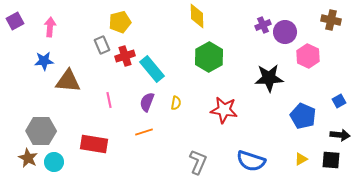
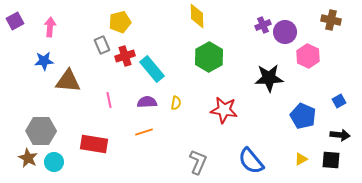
purple semicircle: rotated 66 degrees clockwise
blue semicircle: rotated 32 degrees clockwise
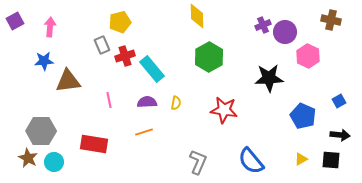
brown triangle: rotated 12 degrees counterclockwise
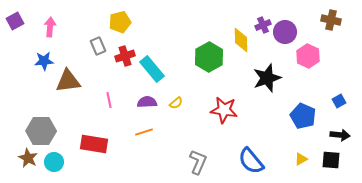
yellow diamond: moved 44 px right, 24 px down
gray rectangle: moved 4 px left, 1 px down
black star: moved 2 px left; rotated 16 degrees counterclockwise
yellow semicircle: rotated 40 degrees clockwise
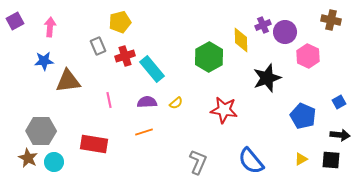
blue square: moved 1 px down
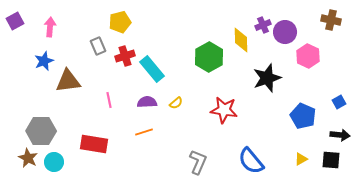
blue star: rotated 18 degrees counterclockwise
